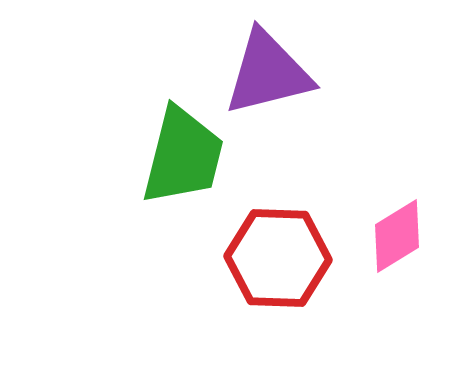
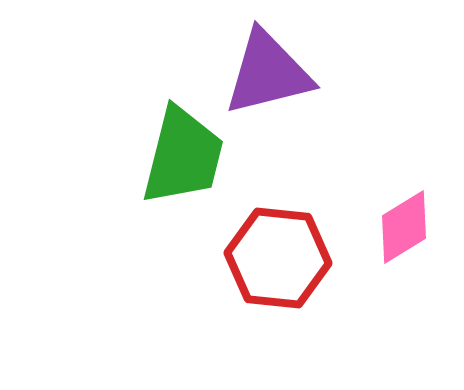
pink diamond: moved 7 px right, 9 px up
red hexagon: rotated 4 degrees clockwise
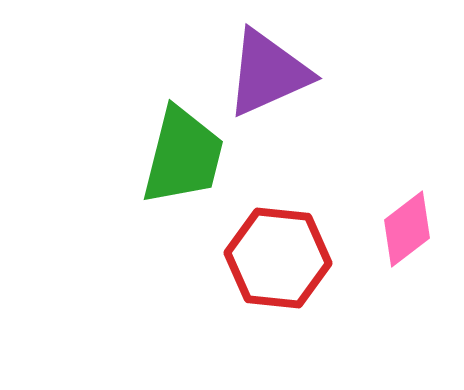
purple triangle: rotated 10 degrees counterclockwise
pink diamond: moved 3 px right, 2 px down; rotated 6 degrees counterclockwise
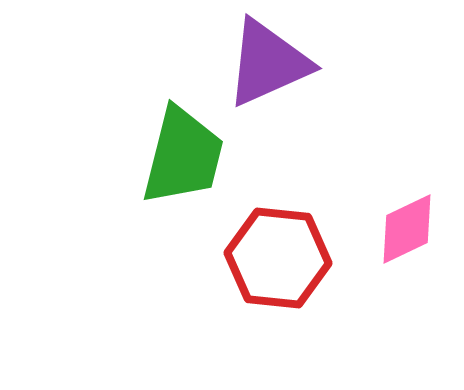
purple triangle: moved 10 px up
pink diamond: rotated 12 degrees clockwise
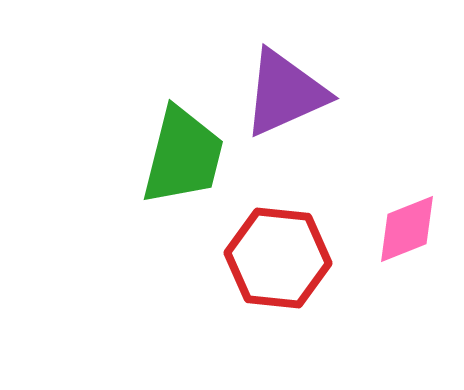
purple triangle: moved 17 px right, 30 px down
pink diamond: rotated 4 degrees clockwise
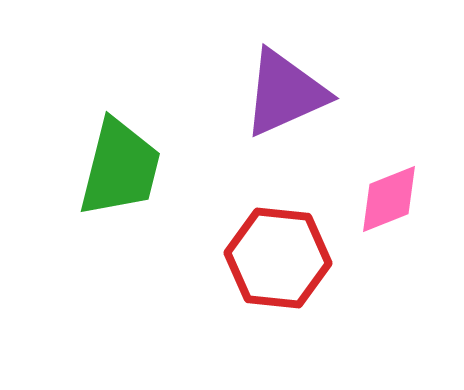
green trapezoid: moved 63 px left, 12 px down
pink diamond: moved 18 px left, 30 px up
